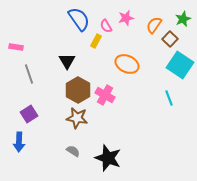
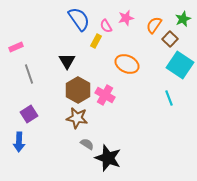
pink rectangle: rotated 32 degrees counterclockwise
gray semicircle: moved 14 px right, 7 px up
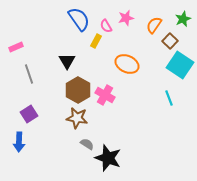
brown square: moved 2 px down
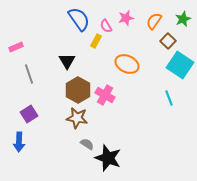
orange semicircle: moved 4 px up
brown square: moved 2 px left
